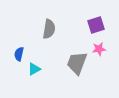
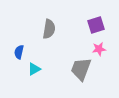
blue semicircle: moved 2 px up
gray trapezoid: moved 4 px right, 6 px down
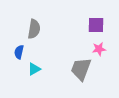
purple square: rotated 18 degrees clockwise
gray semicircle: moved 15 px left
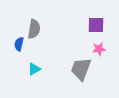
blue semicircle: moved 8 px up
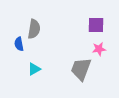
blue semicircle: rotated 24 degrees counterclockwise
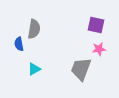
purple square: rotated 12 degrees clockwise
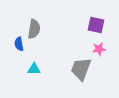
cyan triangle: rotated 32 degrees clockwise
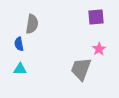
purple square: moved 8 px up; rotated 18 degrees counterclockwise
gray semicircle: moved 2 px left, 5 px up
pink star: rotated 24 degrees counterclockwise
cyan triangle: moved 14 px left
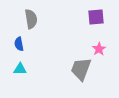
gray semicircle: moved 1 px left, 5 px up; rotated 18 degrees counterclockwise
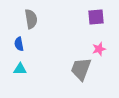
pink star: rotated 16 degrees clockwise
